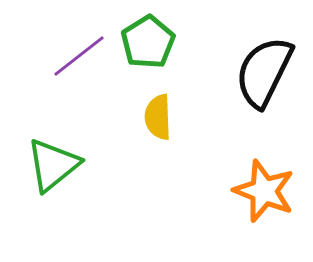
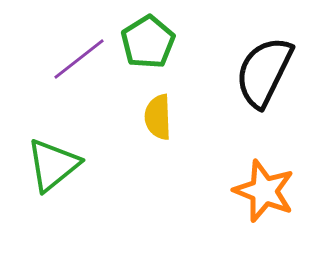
purple line: moved 3 px down
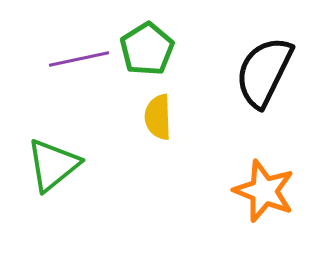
green pentagon: moved 1 px left, 7 px down
purple line: rotated 26 degrees clockwise
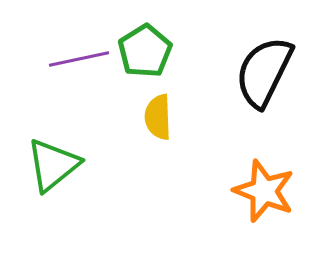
green pentagon: moved 2 px left, 2 px down
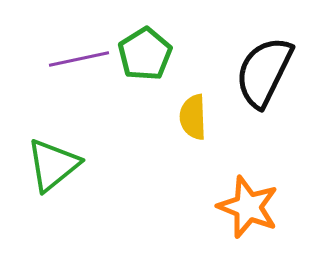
green pentagon: moved 3 px down
yellow semicircle: moved 35 px right
orange star: moved 16 px left, 16 px down
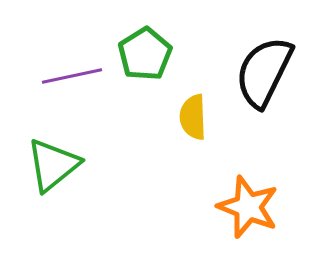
purple line: moved 7 px left, 17 px down
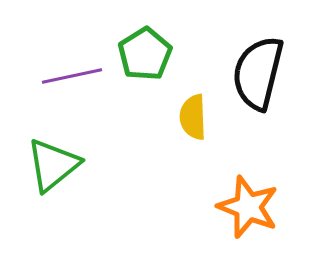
black semicircle: moved 6 px left, 1 px down; rotated 12 degrees counterclockwise
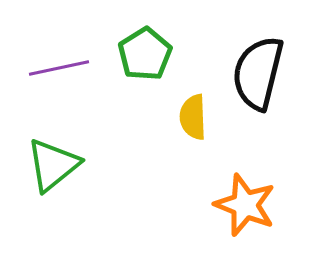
purple line: moved 13 px left, 8 px up
orange star: moved 3 px left, 2 px up
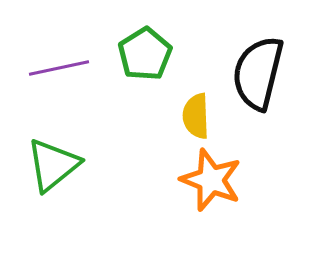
yellow semicircle: moved 3 px right, 1 px up
orange star: moved 34 px left, 25 px up
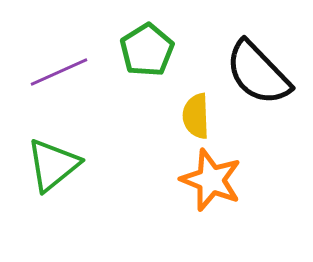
green pentagon: moved 2 px right, 4 px up
purple line: moved 4 px down; rotated 12 degrees counterclockwise
black semicircle: rotated 58 degrees counterclockwise
